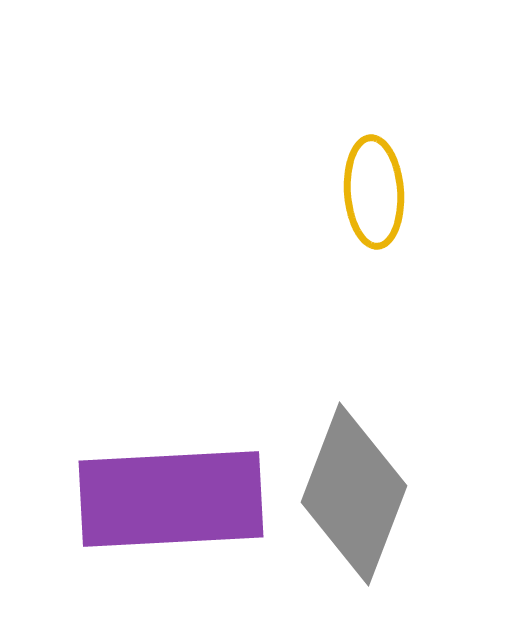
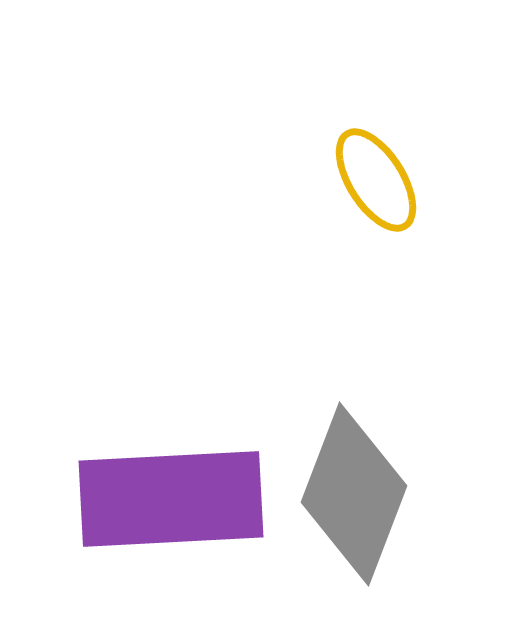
yellow ellipse: moved 2 px right, 12 px up; rotated 28 degrees counterclockwise
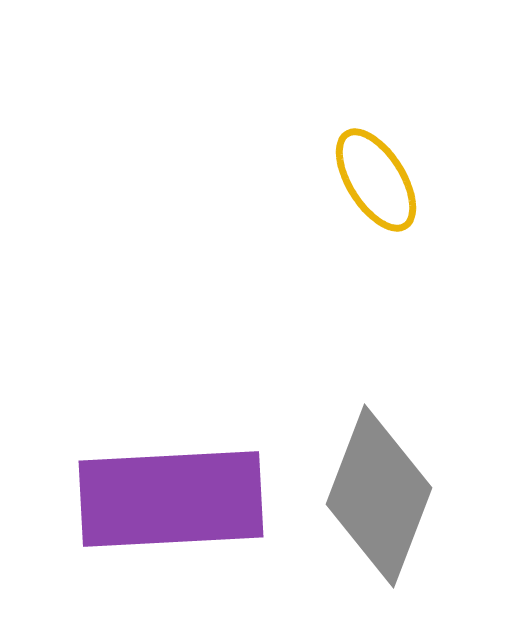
gray diamond: moved 25 px right, 2 px down
